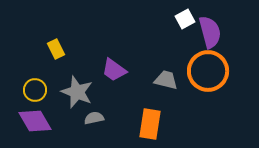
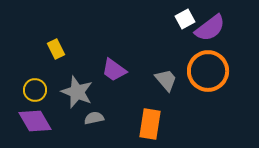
purple semicircle: moved 4 px up; rotated 68 degrees clockwise
gray trapezoid: rotated 35 degrees clockwise
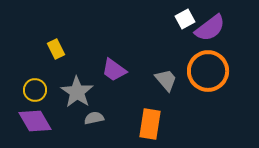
gray star: rotated 12 degrees clockwise
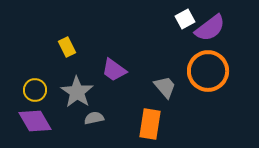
yellow rectangle: moved 11 px right, 2 px up
gray trapezoid: moved 1 px left, 7 px down
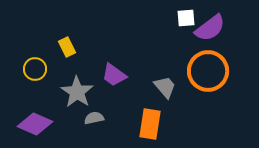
white square: moved 1 px right, 1 px up; rotated 24 degrees clockwise
purple trapezoid: moved 5 px down
yellow circle: moved 21 px up
purple diamond: moved 3 px down; rotated 36 degrees counterclockwise
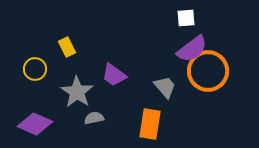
purple semicircle: moved 18 px left, 21 px down
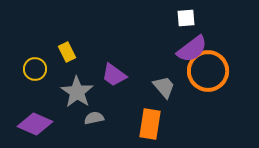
yellow rectangle: moved 5 px down
gray trapezoid: moved 1 px left
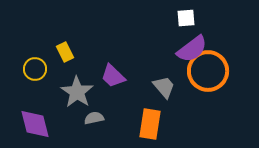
yellow rectangle: moved 2 px left
purple trapezoid: moved 1 px left, 1 px down; rotated 8 degrees clockwise
purple diamond: rotated 52 degrees clockwise
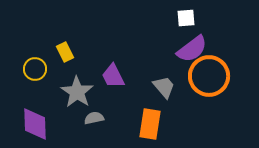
orange circle: moved 1 px right, 5 px down
purple trapezoid: rotated 20 degrees clockwise
purple diamond: rotated 12 degrees clockwise
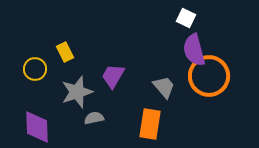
white square: rotated 30 degrees clockwise
purple semicircle: moved 2 px right, 1 px down; rotated 112 degrees clockwise
purple trapezoid: rotated 56 degrees clockwise
gray star: rotated 20 degrees clockwise
purple diamond: moved 2 px right, 3 px down
